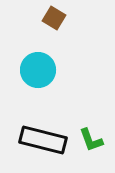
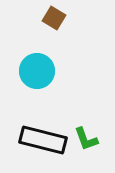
cyan circle: moved 1 px left, 1 px down
green L-shape: moved 5 px left, 1 px up
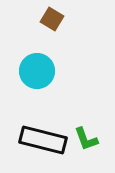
brown square: moved 2 px left, 1 px down
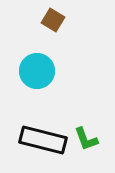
brown square: moved 1 px right, 1 px down
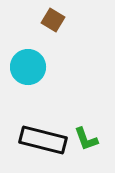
cyan circle: moved 9 px left, 4 px up
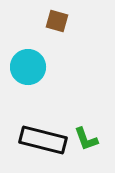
brown square: moved 4 px right, 1 px down; rotated 15 degrees counterclockwise
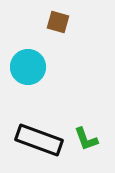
brown square: moved 1 px right, 1 px down
black rectangle: moved 4 px left; rotated 6 degrees clockwise
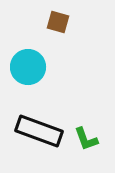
black rectangle: moved 9 px up
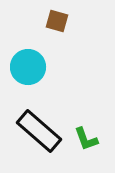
brown square: moved 1 px left, 1 px up
black rectangle: rotated 21 degrees clockwise
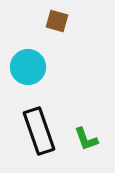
black rectangle: rotated 30 degrees clockwise
